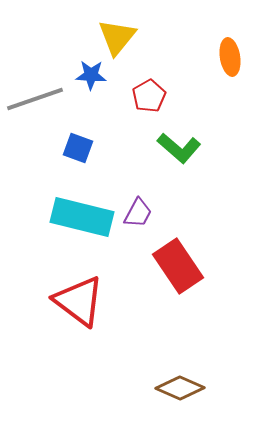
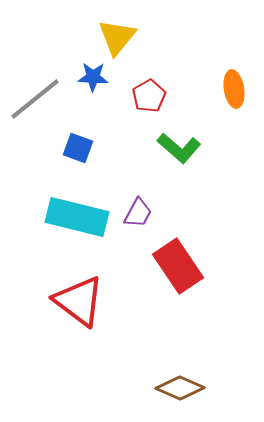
orange ellipse: moved 4 px right, 32 px down
blue star: moved 2 px right, 2 px down
gray line: rotated 20 degrees counterclockwise
cyan rectangle: moved 5 px left
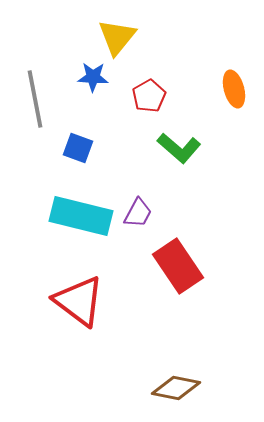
orange ellipse: rotated 6 degrees counterclockwise
gray line: rotated 62 degrees counterclockwise
cyan rectangle: moved 4 px right, 1 px up
brown diamond: moved 4 px left; rotated 12 degrees counterclockwise
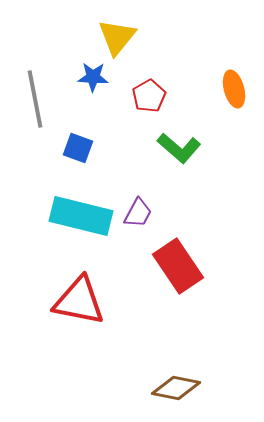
red triangle: rotated 26 degrees counterclockwise
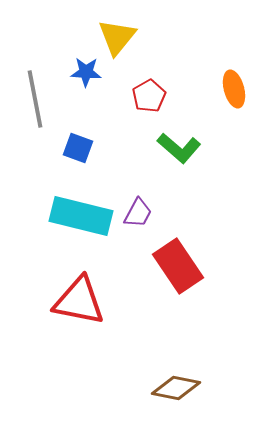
blue star: moved 7 px left, 5 px up
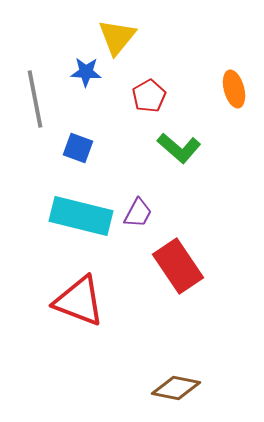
red triangle: rotated 10 degrees clockwise
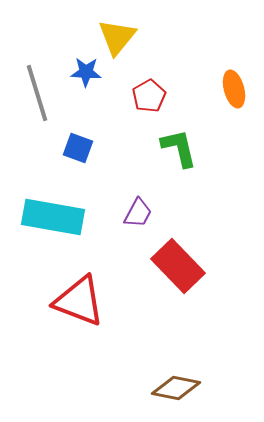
gray line: moved 2 px right, 6 px up; rotated 6 degrees counterclockwise
green L-shape: rotated 144 degrees counterclockwise
cyan rectangle: moved 28 px left, 1 px down; rotated 4 degrees counterclockwise
red rectangle: rotated 10 degrees counterclockwise
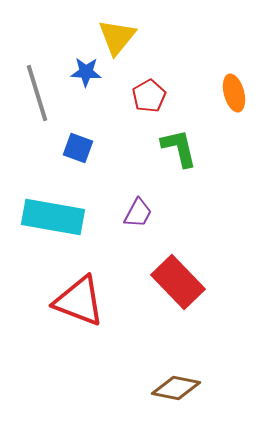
orange ellipse: moved 4 px down
red rectangle: moved 16 px down
